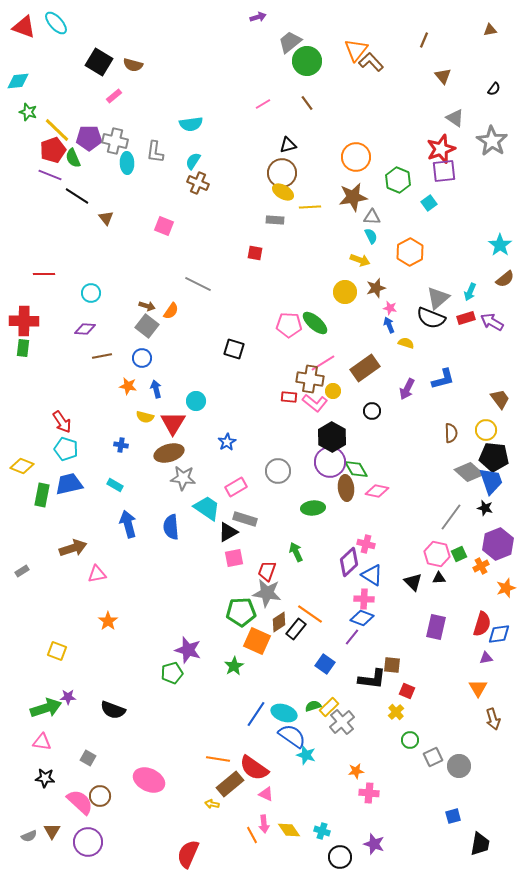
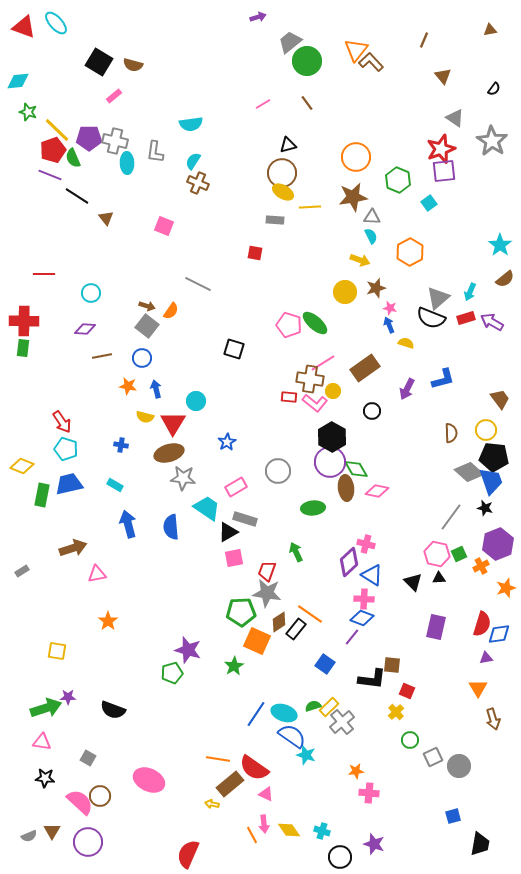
pink pentagon at (289, 325): rotated 15 degrees clockwise
yellow square at (57, 651): rotated 12 degrees counterclockwise
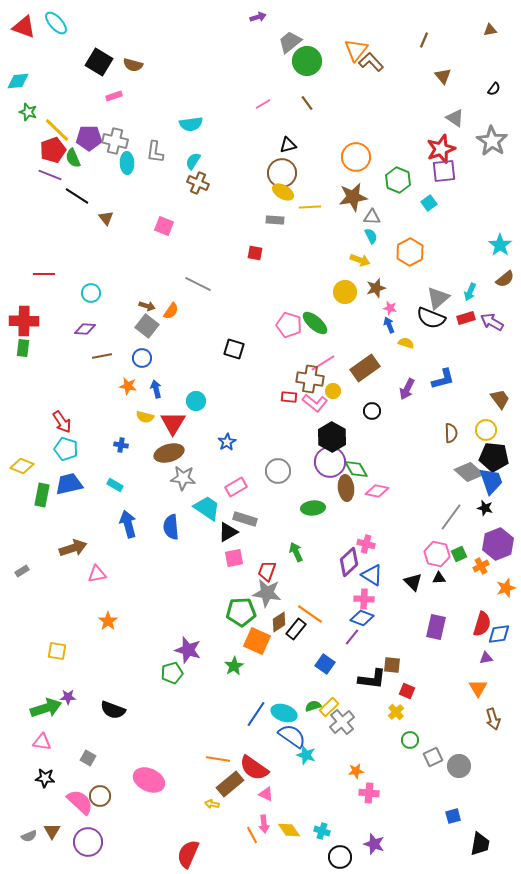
pink rectangle at (114, 96): rotated 21 degrees clockwise
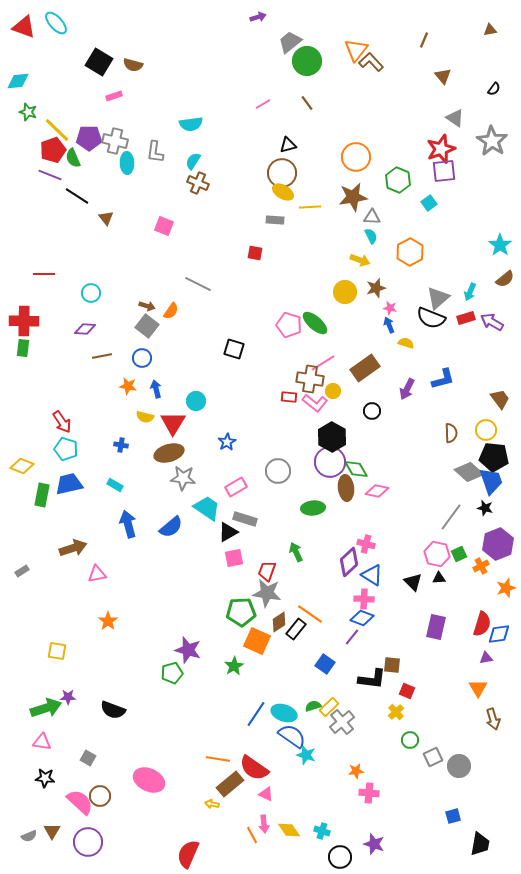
blue semicircle at (171, 527): rotated 125 degrees counterclockwise
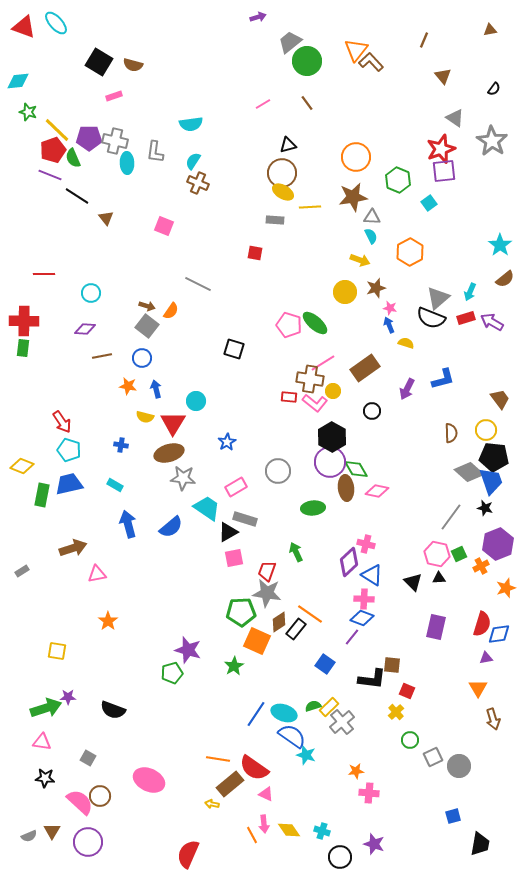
cyan pentagon at (66, 449): moved 3 px right, 1 px down
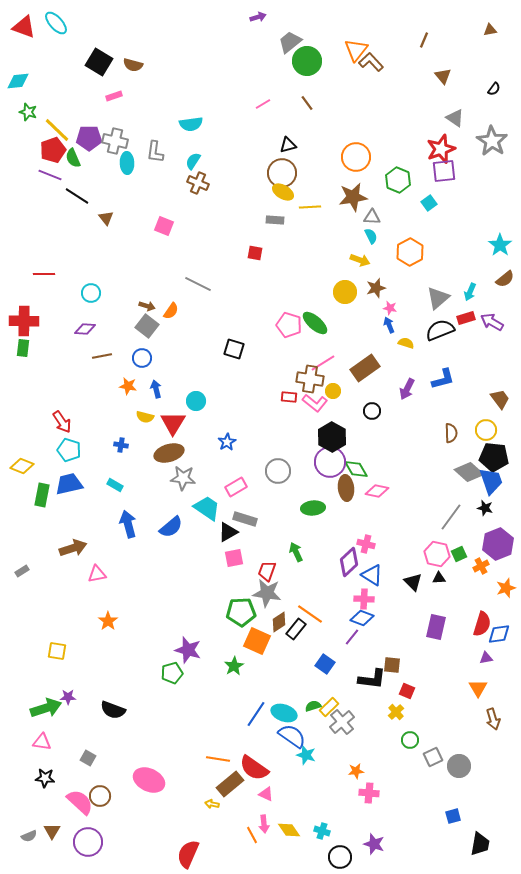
black semicircle at (431, 318): moved 9 px right, 12 px down; rotated 136 degrees clockwise
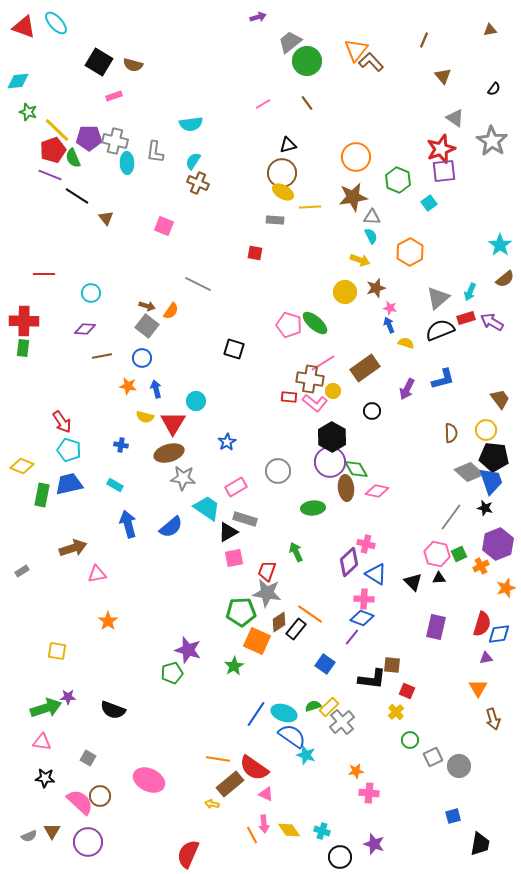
blue triangle at (372, 575): moved 4 px right, 1 px up
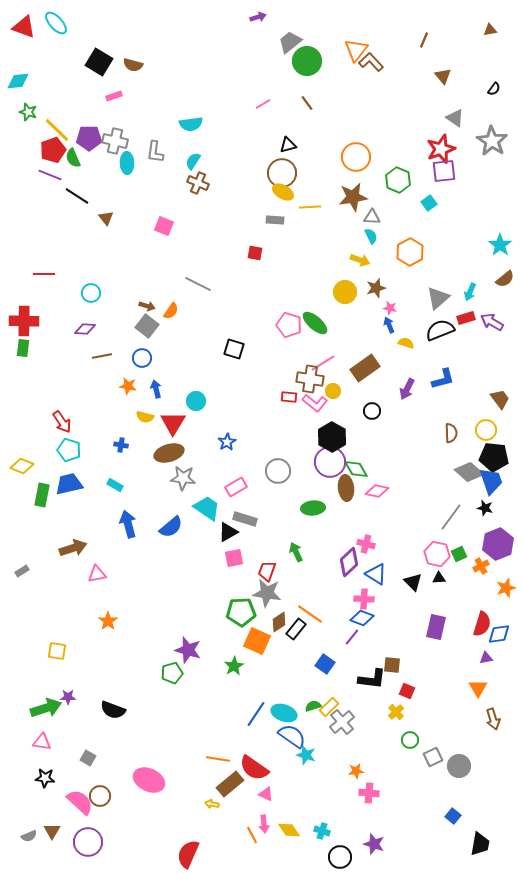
blue square at (453, 816): rotated 35 degrees counterclockwise
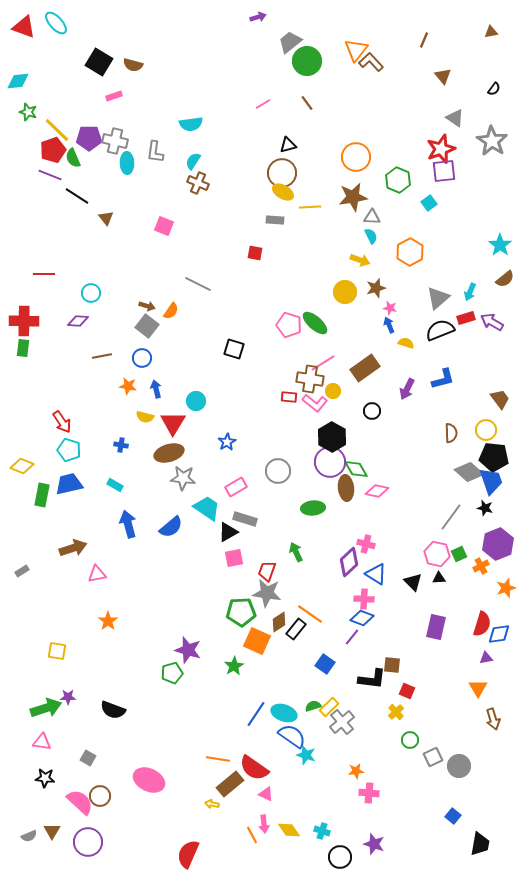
brown triangle at (490, 30): moved 1 px right, 2 px down
purple diamond at (85, 329): moved 7 px left, 8 px up
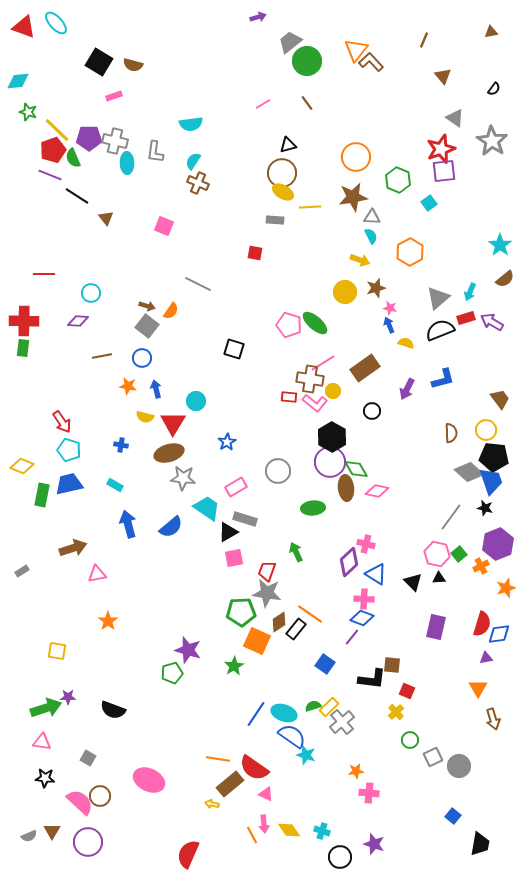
green square at (459, 554): rotated 14 degrees counterclockwise
